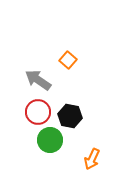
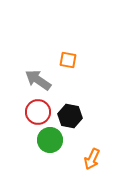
orange square: rotated 30 degrees counterclockwise
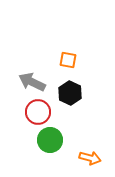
gray arrow: moved 6 px left, 2 px down; rotated 8 degrees counterclockwise
black hexagon: moved 23 px up; rotated 15 degrees clockwise
orange arrow: moved 2 px left, 1 px up; rotated 100 degrees counterclockwise
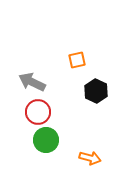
orange square: moved 9 px right; rotated 24 degrees counterclockwise
black hexagon: moved 26 px right, 2 px up
green circle: moved 4 px left
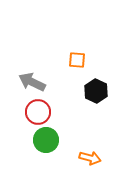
orange square: rotated 18 degrees clockwise
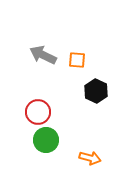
gray arrow: moved 11 px right, 27 px up
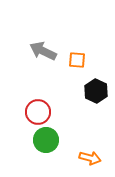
gray arrow: moved 4 px up
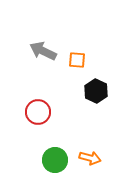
green circle: moved 9 px right, 20 px down
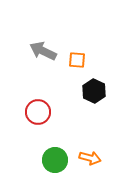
black hexagon: moved 2 px left
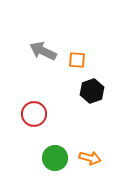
black hexagon: moved 2 px left; rotated 15 degrees clockwise
red circle: moved 4 px left, 2 px down
green circle: moved 2 px up
